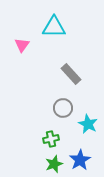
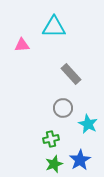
pink triangle: rotated 49 degrees clockwise
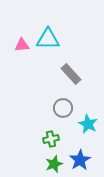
cyan triangle: moved 6 px left, 12 px down
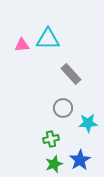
cyan star: moved 1 px up; rotated 30 degrees counterclockwise
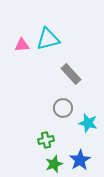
cyan triangle: rotated 15 degrees counterclockwise
cyan star: rotated 18 degrees clockwise
green cross: moved 5 px left, 1 px down
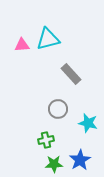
gray circle: moved 5 px left, 1 px down
green star: rotated 18 degrees clockwise
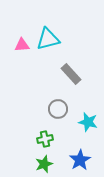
cyan star: moved 1 px up
green cross: moved 1 px left, 1 px up
green star: moved 10 px left; rotated 18 degrees counterclockwise
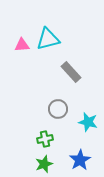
gray rectangle: moved 2 px up
